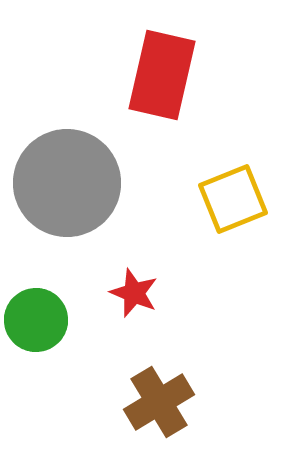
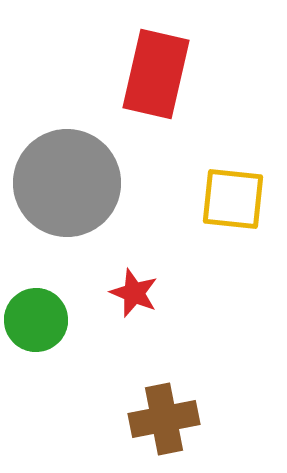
red rectangle: moved 6 px left, 1 px up
yellow square: rotated 28 degrees clockwise
brown cross: moved 5 px right, 17 px down; rotated 20 degrees clockwise
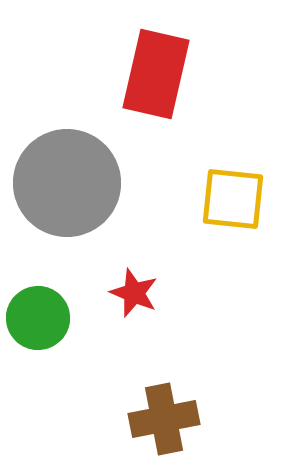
green circle: moved 2 px right, 2 px up
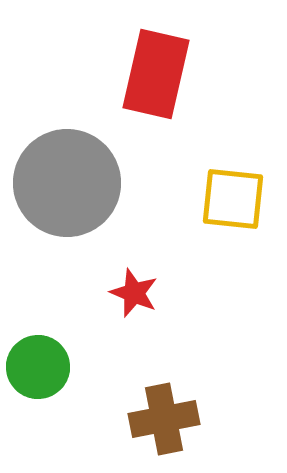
green circle: moved 49 px down
